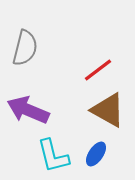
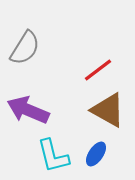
gray semicircle: rotated 18 degrees clockwise
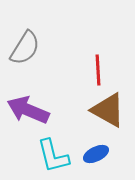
red line: rotated 56 degrees counterclockwise
blue ellipse: rotated 30 degrees clockwise
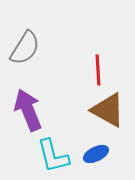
purple arrow: rotated 45 degrees clockwise
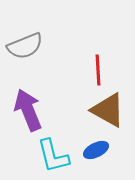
gray semicircle: moved 2 px up; rotated 36 degrees clockwise
blue ellipse: moved 4 px up
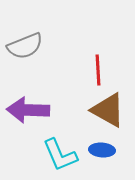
purple arrow: rotated 66 degrees counterclockwise
blue ellipse: moved 6 px right; rotated 30 degrees clockwise
cyan L-shape: moved 7 px right, 1 px up; rotated 9 degrees counterclockwise
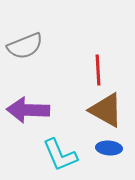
brown triangle: moved 2 px left
blue ellipse: moved 7 px right, 2 px up
